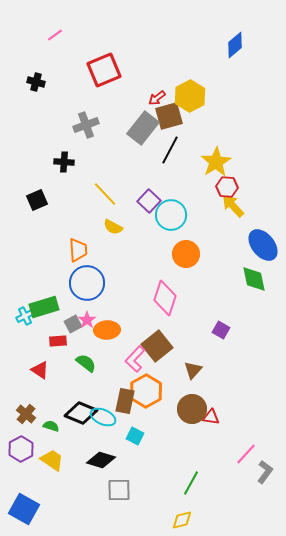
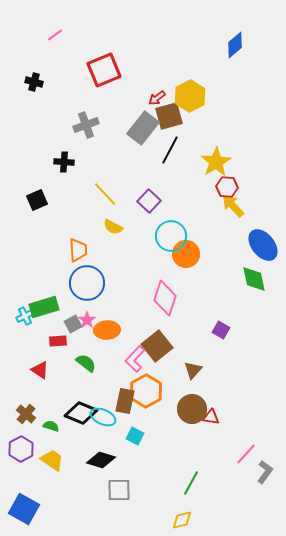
black cross at (36, 82): moved 2 px left
cyan circle at (171, 215): moved 21 px down
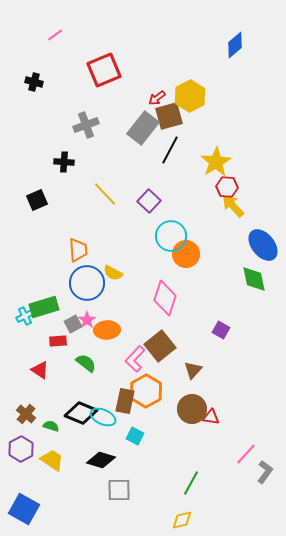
yellow semicircle at (113, 227): moved 46 px down
brown square at (157, 346): moved 3 px right
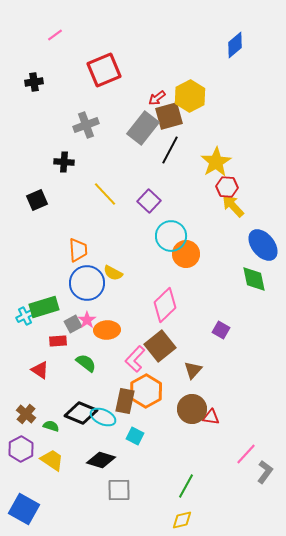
black cross at (34, 82): rotated 24 degrees counterclockwise
pink diamond at (165, 298): moved 7 px down; rotated 28 degrees clockwise
green line at (191, 483): moved 5 px left, 3 px down
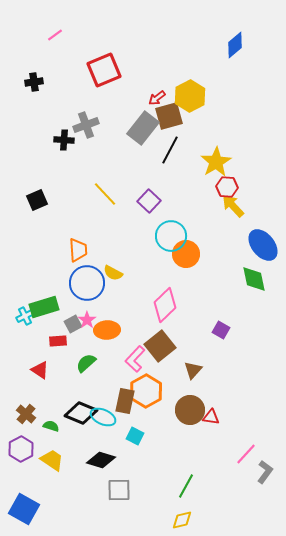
black cross at (64, 162): moved 22 px up
green semicircle at (86, 363): rotated 80 degrees counterclockwise
brown circle at (192, 409): moved 2 px left, 1 px down
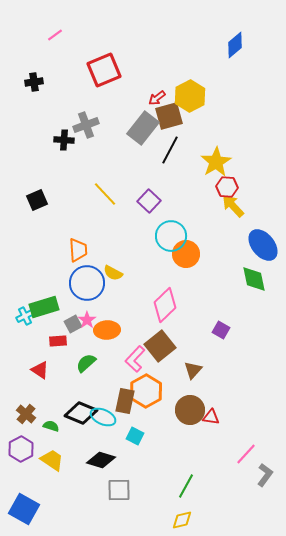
gray L-shape at (265, 472): moved 3 px down
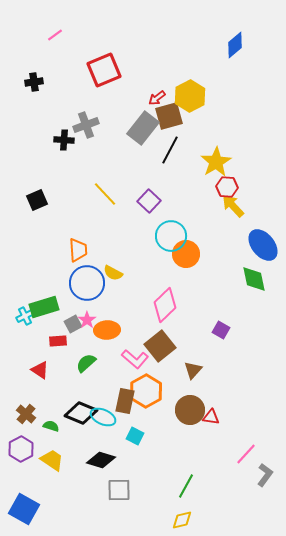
pink L-shape at (135, 359): rotated 92 degrees counterclockwise
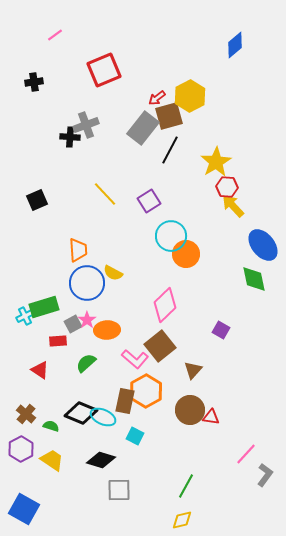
black cross at (64, 140): moved 6 px right, 3 px up
purple square at (149, 201): rotated 15 degrees clockwise
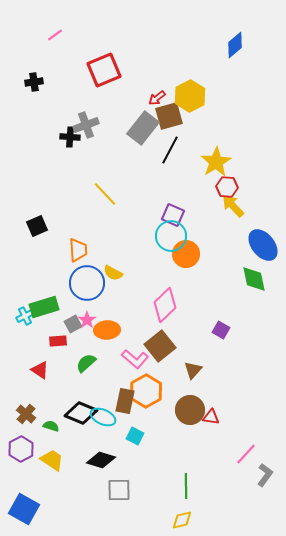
black square at (37, 200): moved 26 px down
purple square at (149, 201): moved 24 px right, 14 px down; rotated 35 degrees counterclockwise
green line at (186, 486): rotated 30 degrees counterclockwise
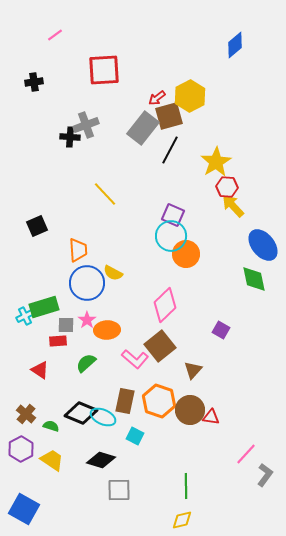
red square at (104, 70): rotated 20 degrees clockwise
gray square at (73, 324): moved 7 px left, 1 px down; rotated 30 degrees clockwise
orange hexagon at (146, 391): moved 13 px right, 10 px down; rotated 12 degrees counterclockwise
